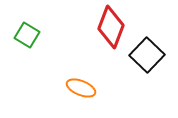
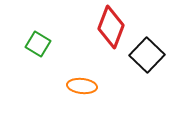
green square: moved 11 px right, 9 px down
orange ellipse: moved 1 px right, 2 px up; rotated 16 degrees counterclockwise
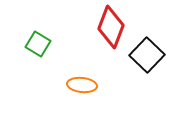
orange ellipse: moved 1 px up
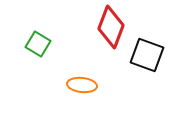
black square: rotated 24 degrees counterclockwise
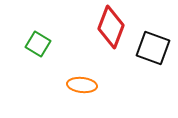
black square: moved 6 px right, 7 px up
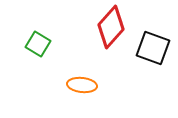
red diamond: rotated 21 degrees clockwise
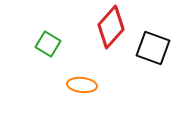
green square: moved 10 px right
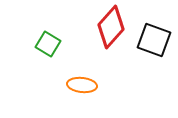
black square: moved 1 px right, 8 px up
